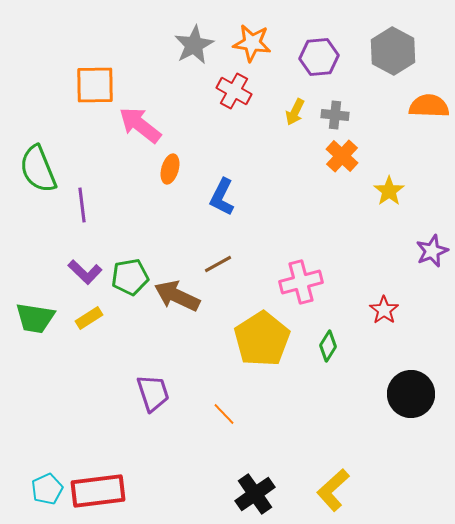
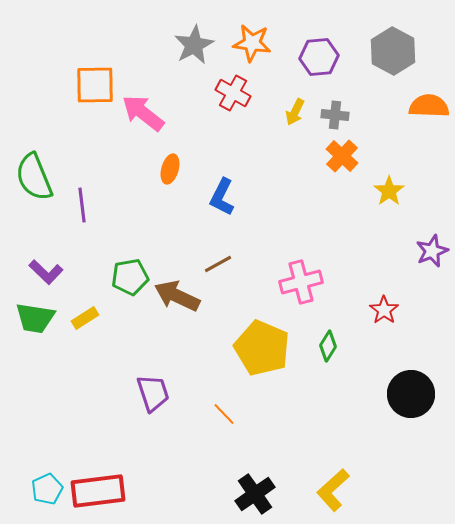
red cross: moved 1 px left, 2 px down
pink arrow: moved 3 px right, 12 px up
green semicircle: moved 4 px left, 8 px down
purple L-shape: moved 39 px left
yellow rectangle: moved 4 px left
yellow pentagon: moved 9 px down; rotated 16 degrees counterclockwise
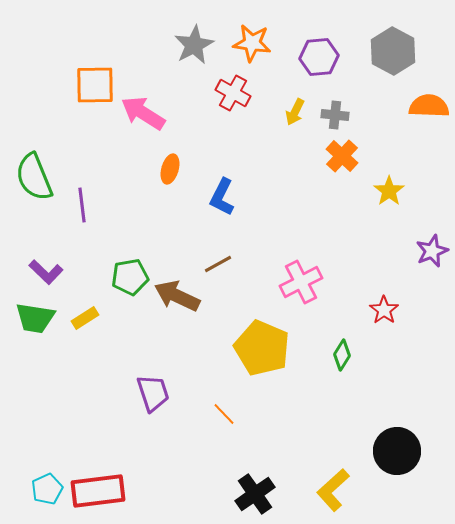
pink arrow: rotated 6 degrees counterclockwise
pink cross: rotated 12 degrees counterclockwise
green diamond: moved 14 px right, 9 px down
black circle: moved 14 px left, 57 px down
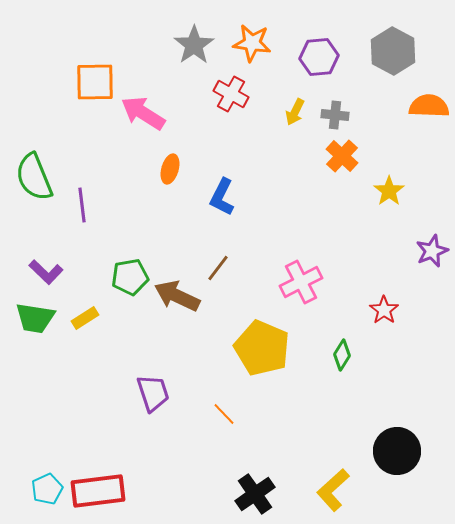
gray star: rotated 6 degrees counterclockwise
orange square: moved 3 px up
red cross: moved 2 px left, 1 px down
brown line: moved 4 px down; rotated 24 degrees counterclockwise
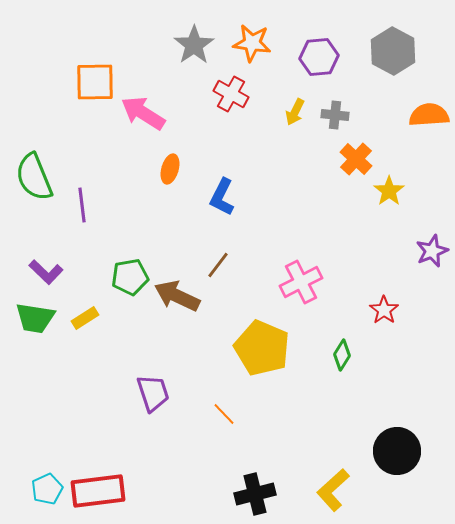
orange semicircle: moved 9 px down; rotated 6 degrees counterclockwise
orange cross: moved 14 px right, 3 px down
brown line: moved 3 px up
black cross: rotated 21 degrees clockwise
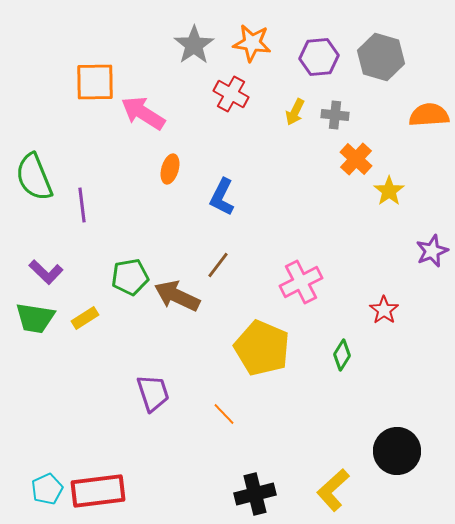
gray hexagon: moved 12 px left, 6 px down; rotated 12 degrees counterclockwise
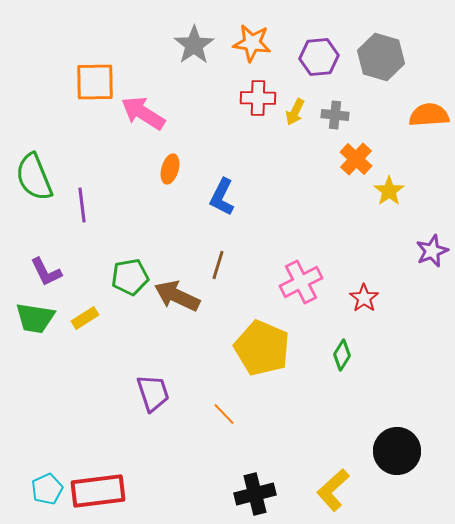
red cross: moved 27 px right, 4 px down; rotated 28 degrees counterclockwise
brown line: rotated 20 degrees counterclockwise
purple L-shape: rotated 20 degrees clockwise
red star: moved 20 px left, 12 px up
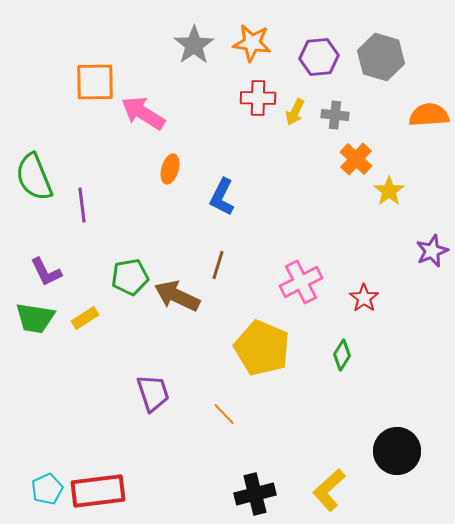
yellow L-shape: moved 4 px left
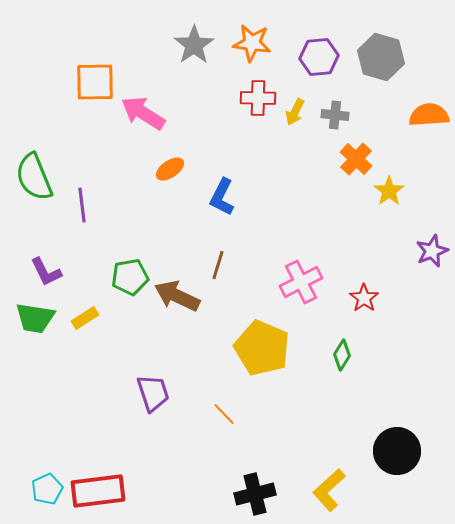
orange ellipse: rotated 40 degrees clockwise
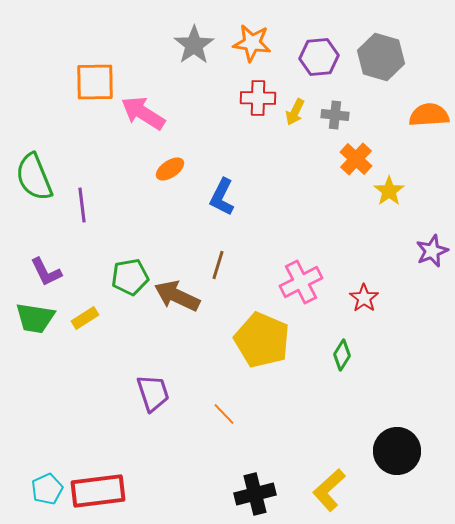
yellow pentagon: moved 8 px up
